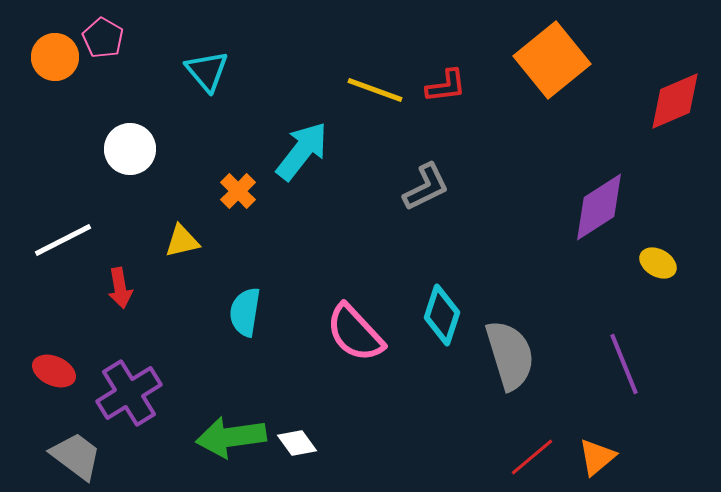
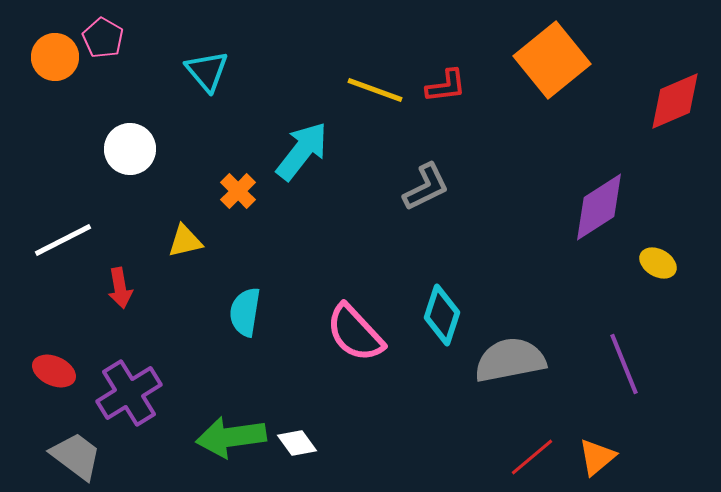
yellow triangle: moved 3 px right
gray semicircle: moved 5 px down; rotated 84 degrees counterclockwise
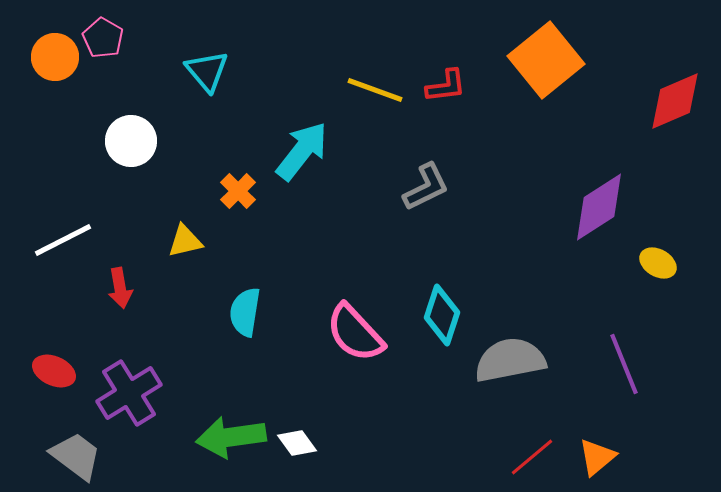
orange square: moved 6 px left
white circle: moved 1 px right, 8 px up
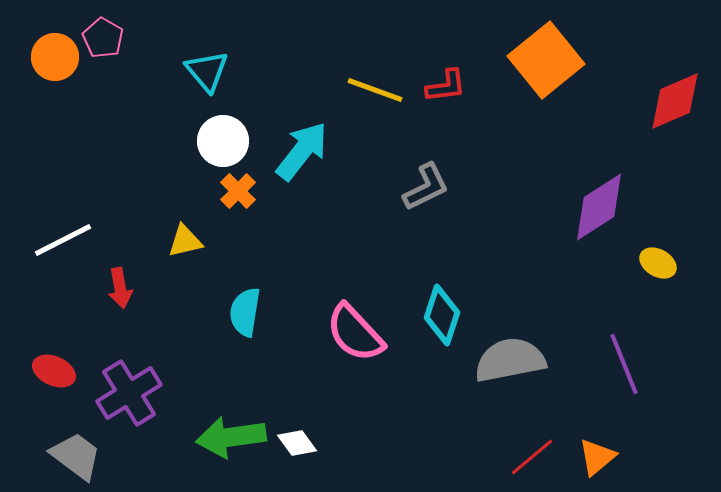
white circle: moved 92 px right
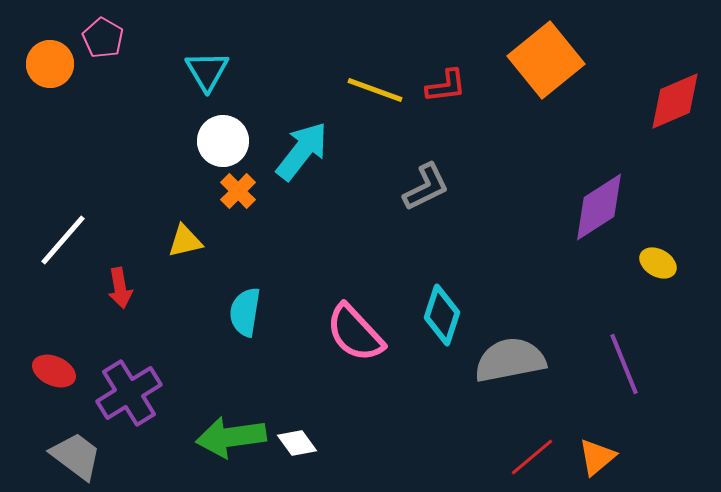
orange circle: moved 5 px left, 7 px down
cyan triangle: rotated 9 degrees clockwise
white line: rotated 22 degrees counterclockwise
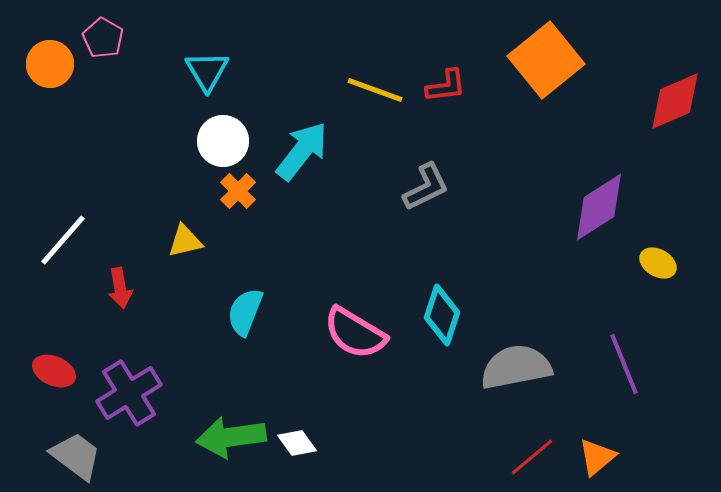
cyan semicircle: rotated 12 degrees clockwise
pink semicircle: rotated 16 degrees counterclockwise
gray semicircle: moved 6 px right, 7 px down
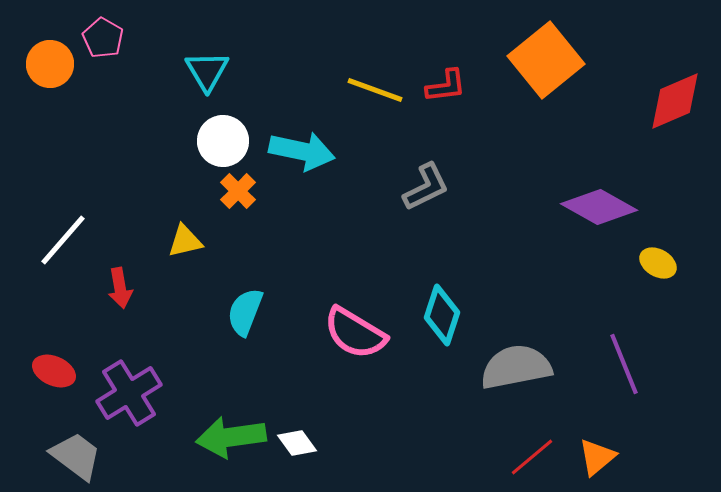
cyan arrow: rotated 64 degrees clockwise
purple diamond: rotated 62 degrees clockwise
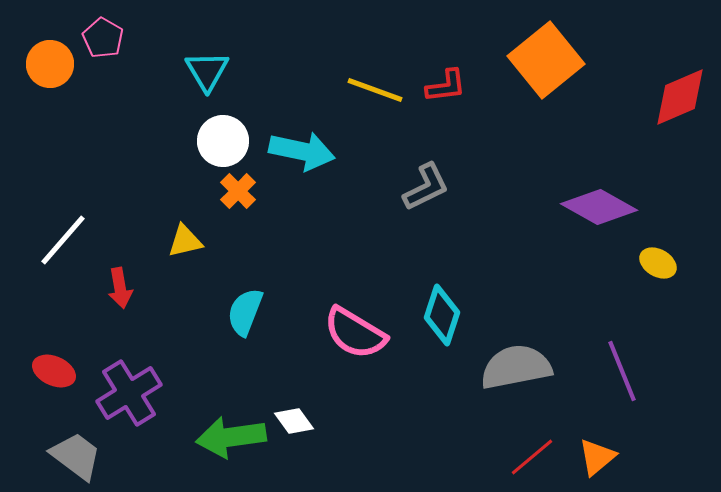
red diamond: moved 5 px right, 4 px up
purple line: moved 2 px left, 7 px down
white diamond: moved 3 px left, 22 px up
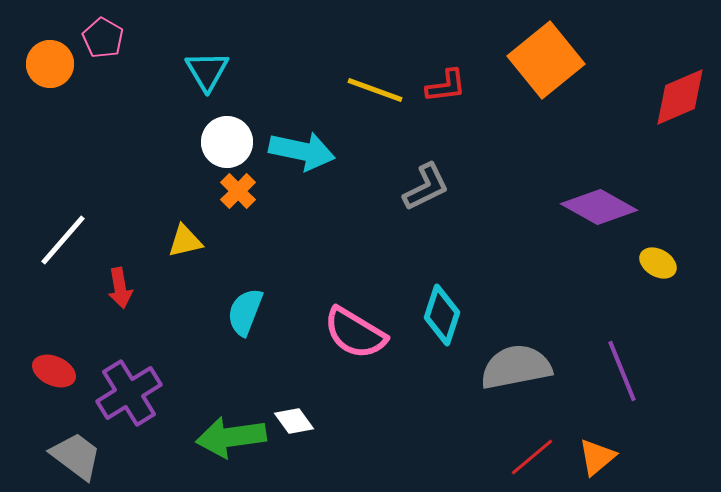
white circle: moved 4 px right, 1 px down
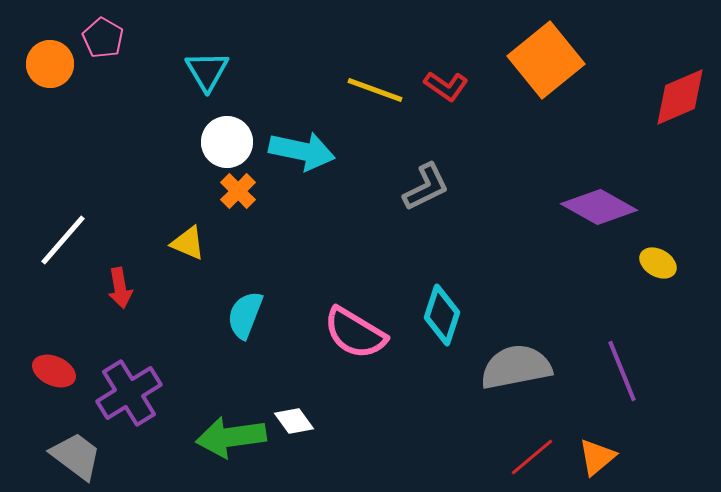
red L-shape: rotated 42 degrees clockwise
yellow triangle: moved 3 px right, 2 px down; rotated 36 degrees clockwise
cyan semicircle: moved 3 px down
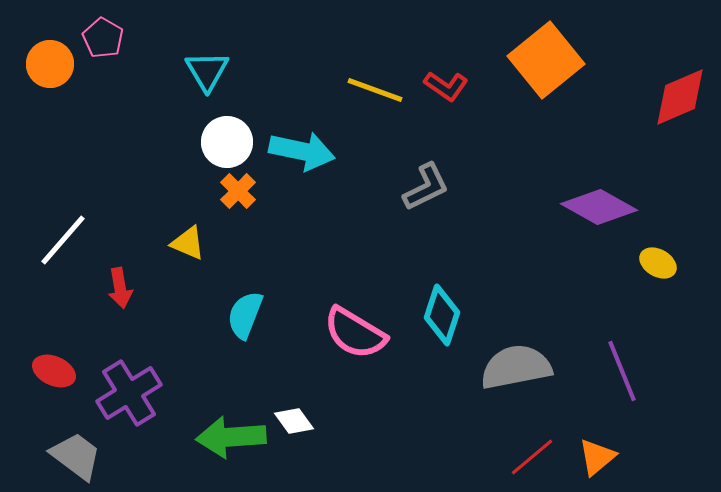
green arrow: rotated 4 degrees clockwise
